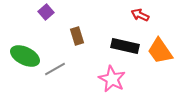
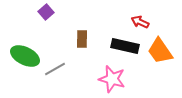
red arrow: moved 7 px down
brown rectangle: moved 5 px right, 3 px down; rotated 18 degrees clockwise
pink star: rotated 12 degrees counterclockwise
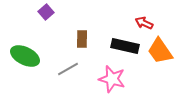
red arrow: moved 4 px right, 1 px down
gray line: moved 13 px right
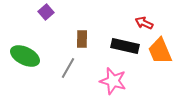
orange trapezoid: rotated 12 degrees clockwise
gray line: moved 1 px up; rotated 30 degrees counterclockwise
pink star: moved 1 px right, 2 px down
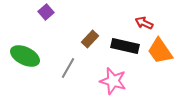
brown rectangle: moved 8 px right; rotated 42 degrees clockwise
orange trapezoid: rotated 12 degrees counterclockwise
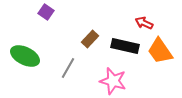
purple square: rotated 14 degrees counterclockwise
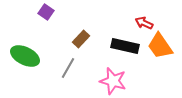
brown rectangle: moved 9 px left
orange trapezoid: moved 5 px up
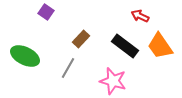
red arrow: moved 4 px left, 7 px up
black rectangle: rotated 24 degrees clockwise
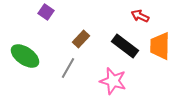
orange trapezoid: rotated 36 degrees clockwise
green ellipse: rotated 8 degrees clockwise
